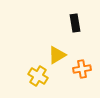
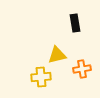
yellow triangle: rotated 18 degrees clockwise
yellow cross: moved 3 px right, 1 px down; rotated 36 degrees counterclockwise
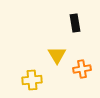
yellow triangle: rotated 48 degrees counterclockwise
yellow cross: moved 9 px left, 3 px down
